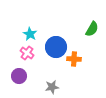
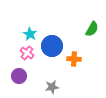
blue circle: moved 4 px left, 1 px up
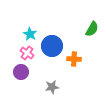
purple circle: moved 2 px right, 4 px up
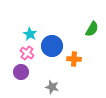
gray star: rotated 24 degrees clockwise
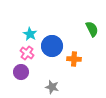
green semicircle: rotated 56 degrees counterclockwise
